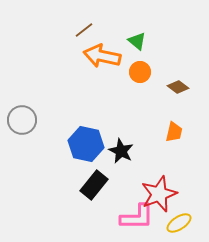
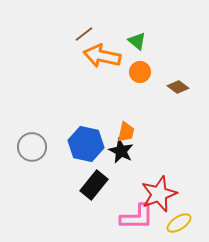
brown line: moved 4 px down
gray circle: moved 10 px right, 27 px down
orange trapezoid: moved 48 px left
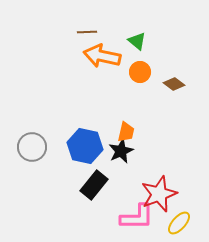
brown line: moved 3 px right, 2 px up; rotated 36 degrees clockwise
brown diamond: moved 4 px left, 3 px up
blue hexagon: moved 1 px left, 2 px down
black star: rotated 20 degrees clockwise
yellow ellipse: rotated 15 degrees counterclockwise
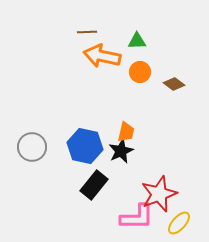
green triangle: rotated 42 degrees counterclockwise
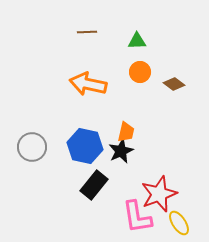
orange arrow: moved 14 px left, 28 px down
pink L-shape: rotated 81 degrees clockwise
yellow ellipse: rotated 75 degrees counterclockwise
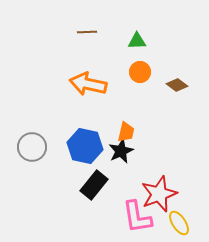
brown diamond: moved 3 px right, 1 px down
